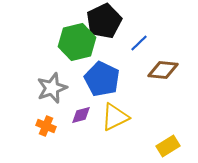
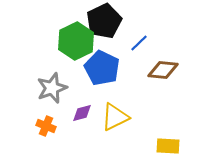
green hexagon: moved 1 px left, 1 px up; rotated 12 degrees counterclockwise
blue pentagon: moved 11 px up
purple diamond: moved 1 px right, 2 px up
yellow rectangle: rotated 35 degrees clockwise
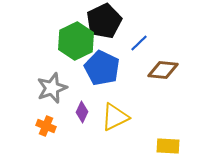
purple diamond: moved 1 px up; rotated 50 degrees counterclockwise
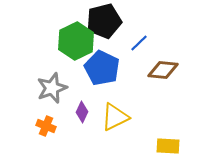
black pentagon: rotated 12 degrees clockwise
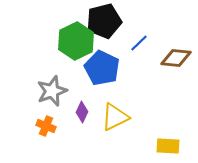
brown diamond: moved 13 px right, 12 px up
gray star: moved 3 px down
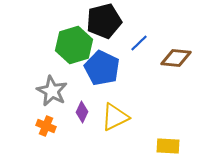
green hexagon: moved 2 px left, 4 px down; rotated 9 degrees clockwise
gray star: rotated 24 degrees counterclockwise
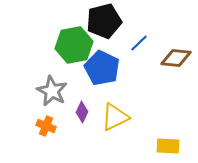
green hexagon: rotated 6 degrees clockwise
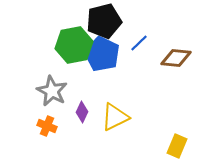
blue pentagon: moved 14 px up
orange cross: moved 1 px right
yellow rectangle: moved 9 px right; rotated 70 degrees counterclockwise
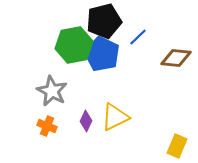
blue line: moved 1 px left, 6 px up
purple diamond: moved 4 px right, 9 px down
